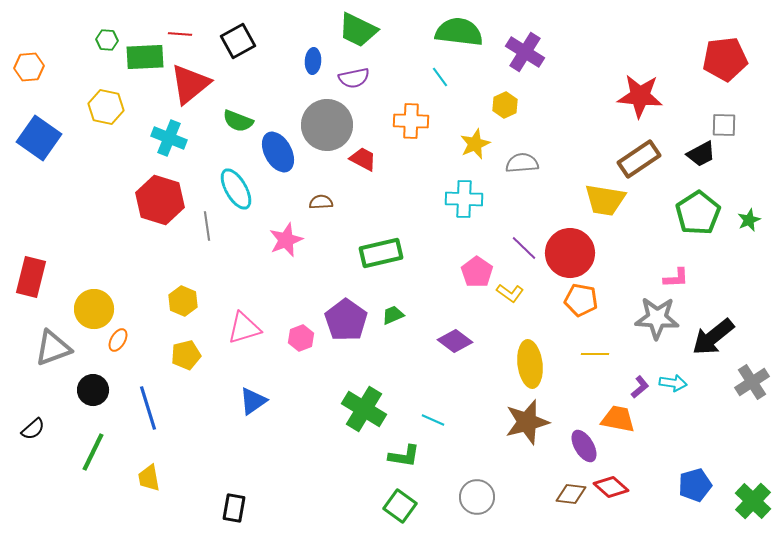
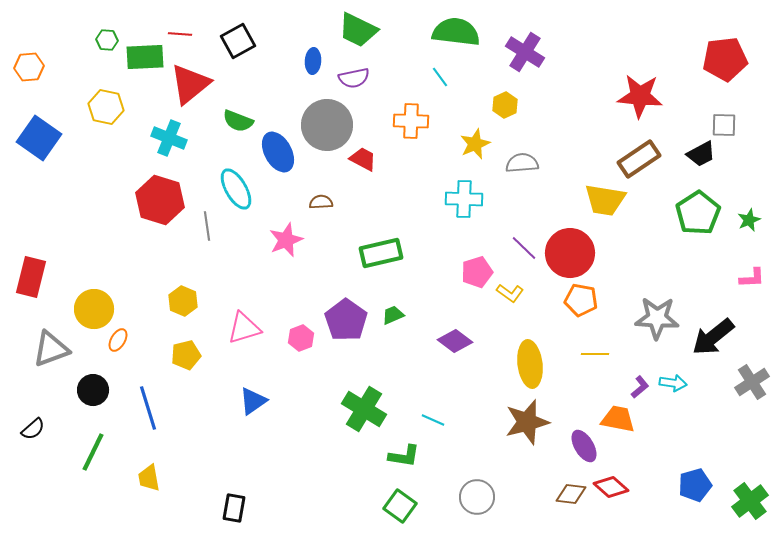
green semicircle at (459, 32): moved 3 px left
pink pentagon at (477, 272): rotated 20 degrees clockwise
pink L-shape at (676, 278): moved 76 px right
gray triangle at (53, 348): moved 2 px left, 1 px down
green cross at (753, 501): moved 3 px left; rotated 9 degrees clockwise
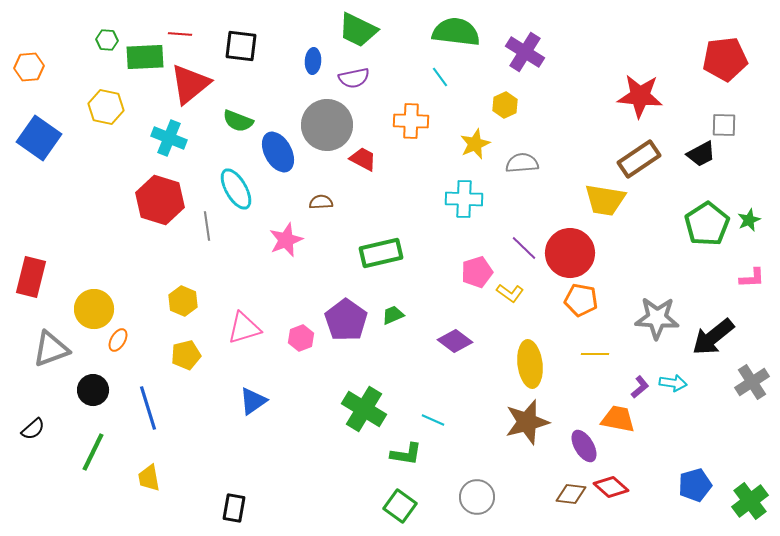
black square at (238, 41): moved 3 px right, 5 px down; rotated 36 degrees clockwise
green pentagon at (698, 213): moved 9 px right, 11 px down
green L-shape at (404, 456): moved 2 px right, 2 px up
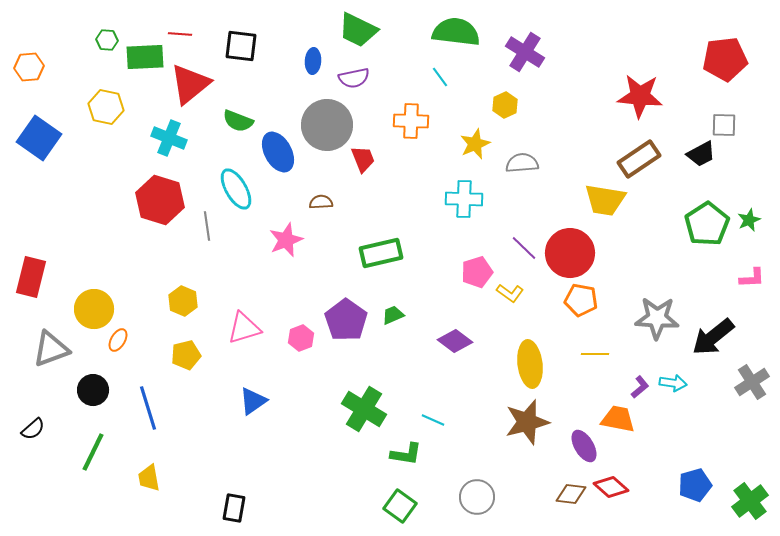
red trapezoid at (363, 159): rotated 40 degrees clockwise
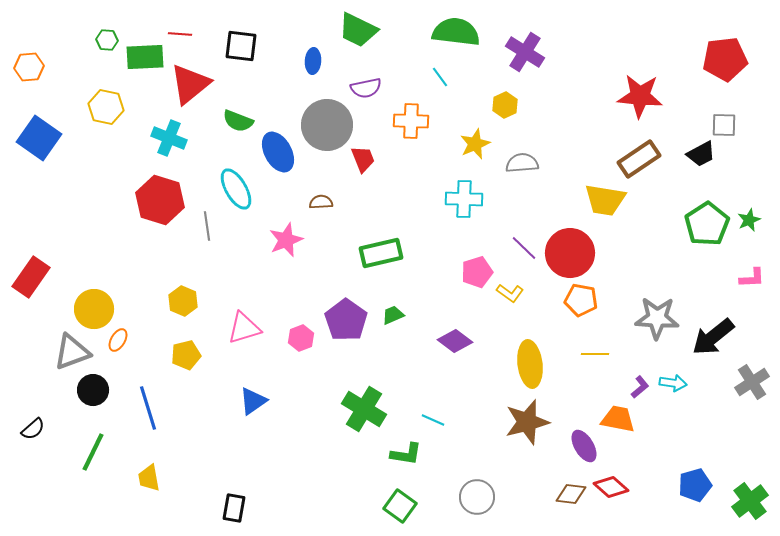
purple semicircle at (354, 78): moved 12 px right, 10 px down
red rectangle at (31, 277): rotated 21 degrees clockwise
gray triangle at (51, 349): moved 21 px right, 3 px down
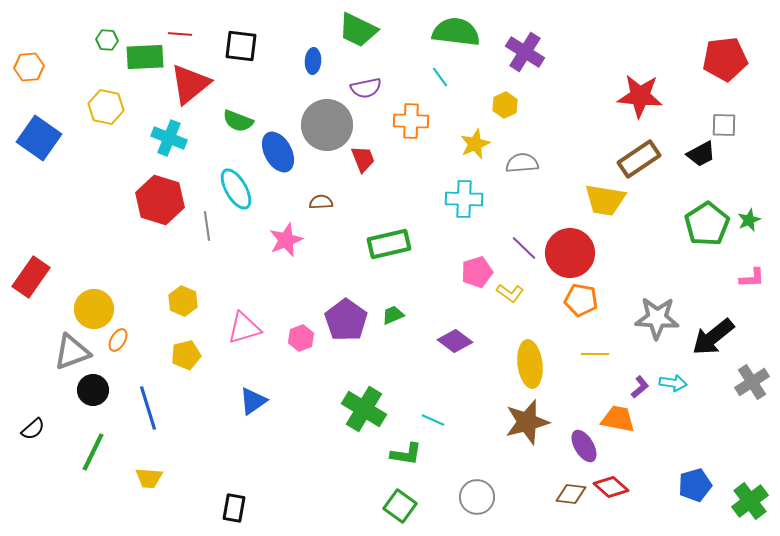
green rectangle at (381, 253): moved 8 px right, 9 px up
yellow trapezoid at (149, 478): rotated 76 degrees counterclockwise
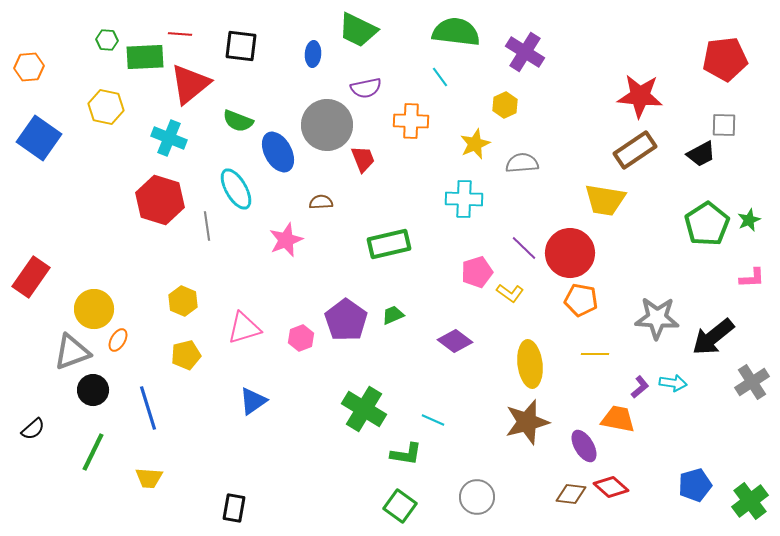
blue ellipse at (313, 61): moved 7 px up
brown rectangle at (639, 159): moved 4 px left, 9 px up
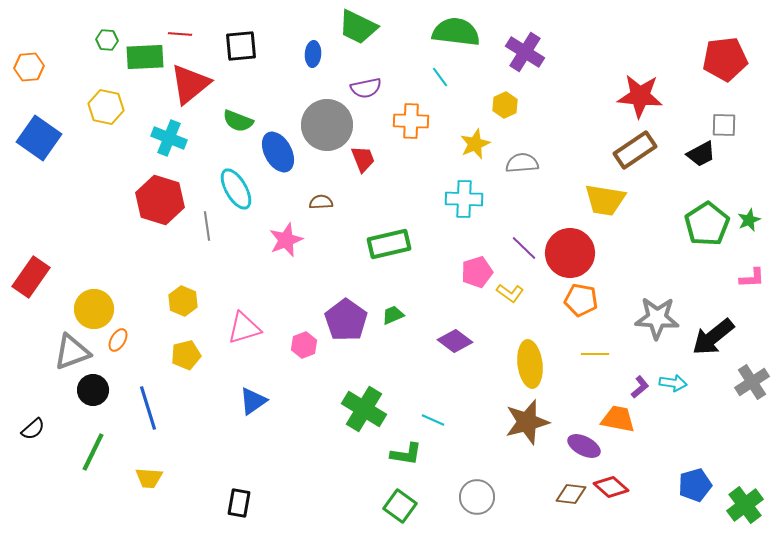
green trapezoid at (358, 30): moved 3 px up
black square at (241, 46): rotated 12 degrees counterclockwise
pink hexagon at (301, 338): moved 3 px right, 7 px down
purple ellipse at (584, 446): rotated 32 degrees counterclockwise
green cross at (750, 501): moved 5 px left, 4 px down
black rectangle at (234, 508): moved 5 px right, 5 px up
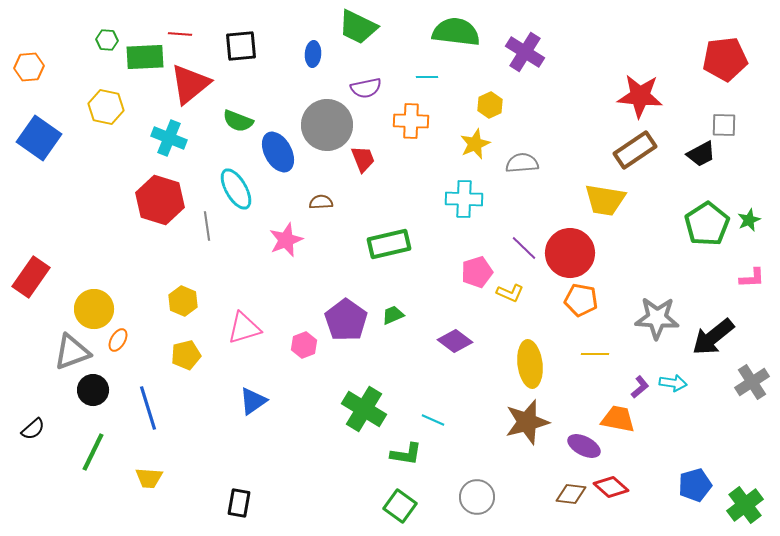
cyan line at (440, 77): moved 13 px left; rotated 55 degrees counterclockwise
yellow hexagon at (505, 105): moved 15 px left
yellow L-shape at (510, 293): rotated 12 degrees counterclockwise
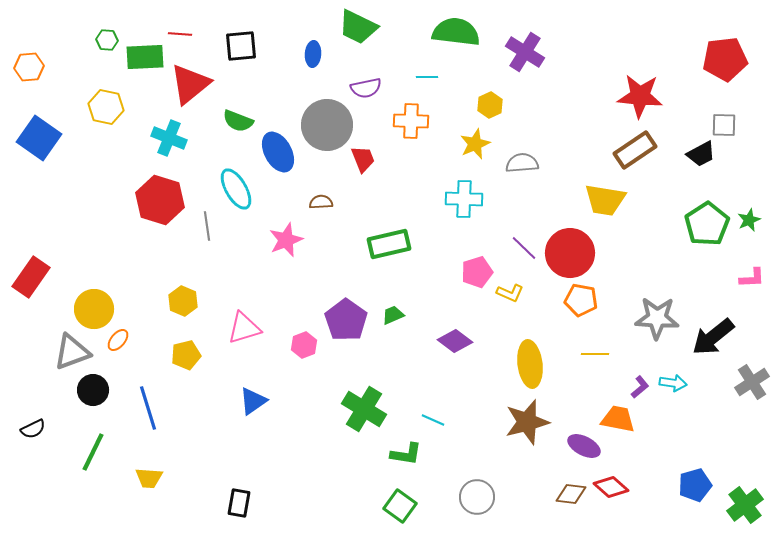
orange ellipse at (118, 340): rotated 10 degrees clockwise
black semicircle at (33, 429): rotated 15 degrees clockwise
